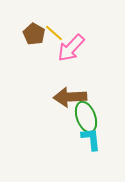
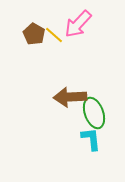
yellow line: moved 2 px down
pink arrow: moved 7 px right, 24 px up
green ellipse: moved 8 px right, 4 px up
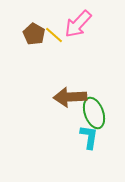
cyan L-shape: moved 2 px left, 2 px up; rotated 15 degrees clockwise
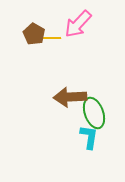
yellow line: moved 3 px left, 3 px down; rotated 42 degrees counterclockwise
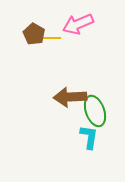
pink arrow: rotated 24 degrees clockwise
green ellipse: moved 1 px right, 2 px up
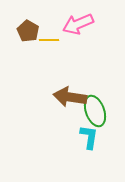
brown pentagon: moved 6 px left, 3 px up
yellow line: moved 2 px left, 2 px down
brown arrow: rotated 12 degrees clockwise
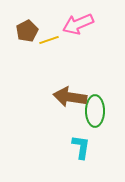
brown pentagon: moved 1 px left; rotated 15 degrees clockwise
yellow line: rotated 18 degrees counterclockwise
green ellipse: rotated 20 degrees clockwise
cyan L-shape: moved 8 px left, 10 px down
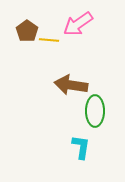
pink arrow: rotated 12 degrees counterclockwise
brown pentagon: rotated 10 degrees counterclockwise
yellow line: rotated 24 degrees clockwise
brown arrow: moved 1 px right, 12 px up
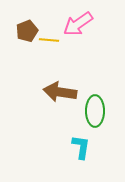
brown pentagon: rotated 15 degrees clockwise
brown arrow: moved 11 px left, 7 px down
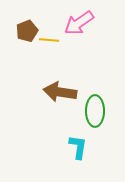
pink arrow: moved 1 px right, 1 px up
cyan L-shape: moved 3 px left
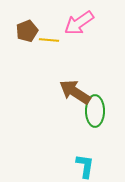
brown arrow: moved 15 px right; rotated 24 degrees clockwise
cyan L-shape: moved 7 px right, 19 px down
